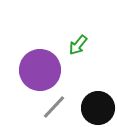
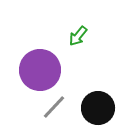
green arrow: moved 9 px up
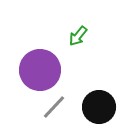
black circle: moved 1 px right, 1 px up
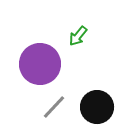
purple circle: moved 6 px up
black circle: moved 2 px left
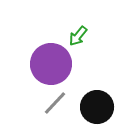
purple circle: moved 11 px right
gray line: moved 1 px right, 4 px up
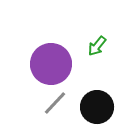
green arrow: moved 19 px right, 10 px down
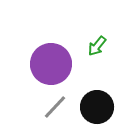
gray line: moved 4 px down
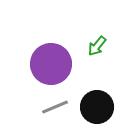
gray line: rotated 24 degrees clockwise
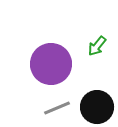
gray line: moved 2 px right, 1 px down
